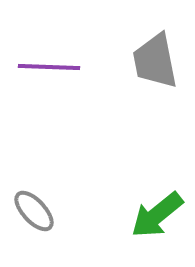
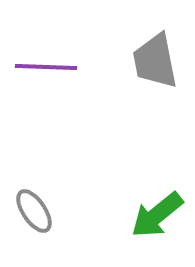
purple line: moved 3 px left
gray ellipse: rotated 9 degrees clockwise
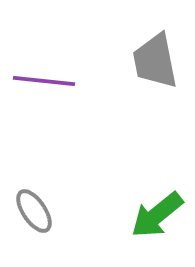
purple line: moved 2 px left, 14 px down; rotated 4 degrees clockwise
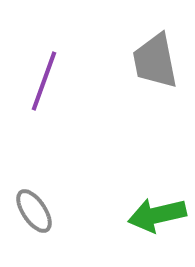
purple line: rotated 76 degrees counterclockwise
green arrow: rotated 26 degrees clockwise
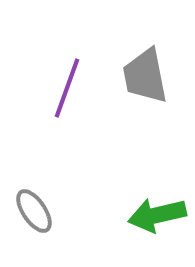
gray trapezoid: moved 10 px left, 15 px down
purple line: moved 23 px right, 7 px down
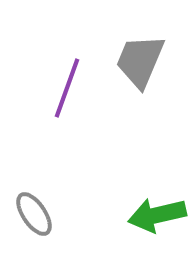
gray trapezoid: moved 5 px left, 15 px up; rotated 34 degrees clockwise
gray ellipse: moved 3 px down
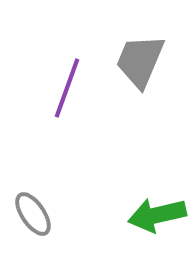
gray ellipse: moved 1 px left
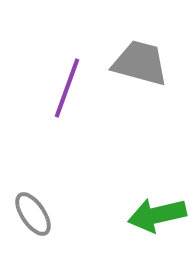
gray trapezoid: moved 2 px down; rotated 82 degrees clockwise
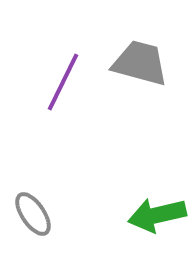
purple line: moved 4 px left, 6 px up; rotated 6 degrees clockwise
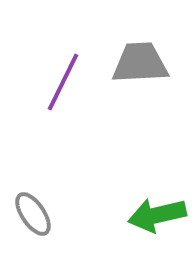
gray trapezoid: rotated 18 degrees counterclockwise
